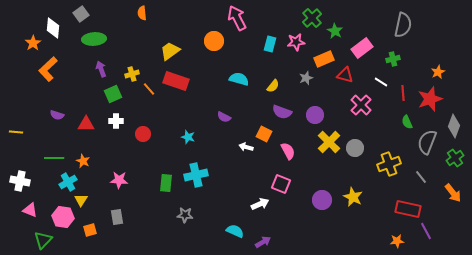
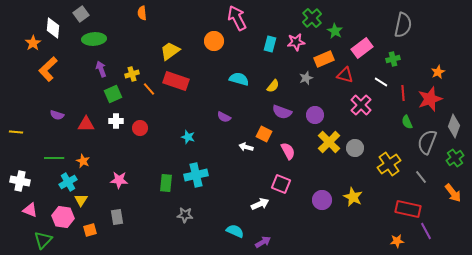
red circle at (143, 134): moved 3 px left, 6 px up
yellow cross at (389, 164): rotated 15 degrees counterclockwise
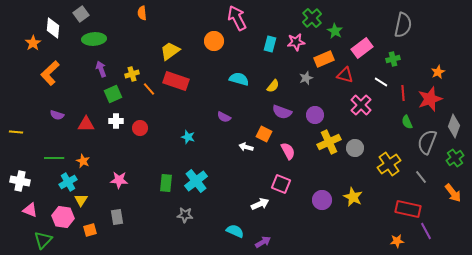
orange L-shape at (48, 69): moved 2 px right, 4 px down
yellow cross at (329, 142): rotated 20 degrees clockwise
cyan cross at (196, 175): moved 6 px down; rotated 25 degrees counterclockwise
